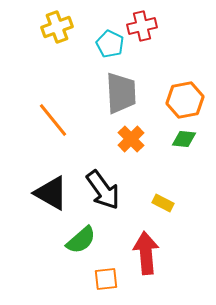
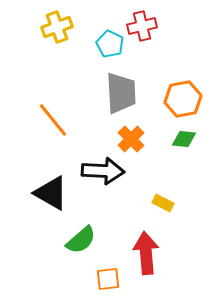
orange hexagon: moved 2 px left, 1 px up
black arrow: moved 19 px up; rotated 51 degrees counterclockwise
orange square: moved 2 px right
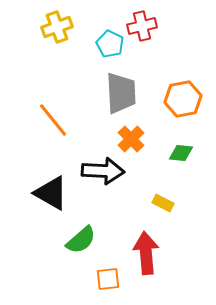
green diamond: moved 3 px left, 14 px down
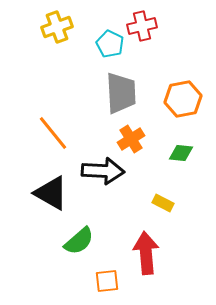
orange line: moved 13 px down
orange cross: rotated 12 degrees clockwise
green semicircle: moved 2 px left, 1 px down
orange square: moved 1 px left, 2 px down
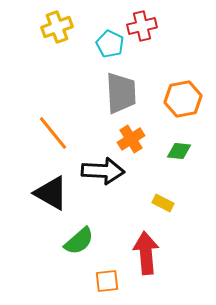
green diamond: moved 2 px left, 2 px up
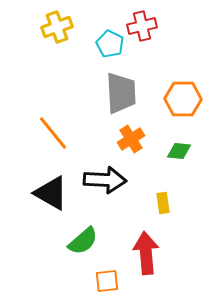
orange hexagon: rotated 12 degrees clockwise
black arrow: moved 2 px right, 9 px down
yellow rectangle: rotated 55 degrees clockwise
green semicircle: moved 4 px right
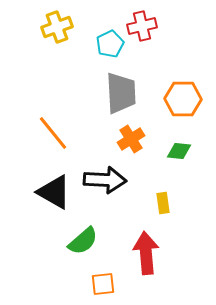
cyan pentagon: rotated 20 degrees clockwise
black triangle: moved 3 px right, 1 px up
orange square: moved 4 px left, 3 px down
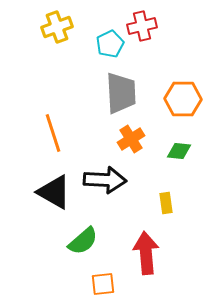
orange line: rotated 21 degrees clockwise
yellow rectangle: moved 3 px right
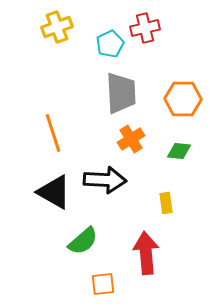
red cross: moved 3 px right, 2 px down
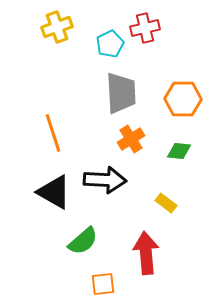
yellow rectangle: rotated 45 degrees counterclockwise
